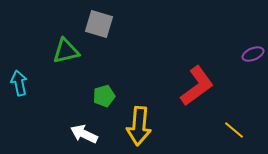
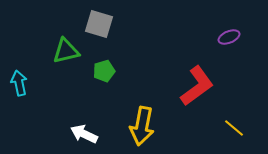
purple ellipse: moved 24 px left, 17 px up
green pentagon: moved 25 px up
yellow arrow: moved 3 px right; rotated 6 degrees clockwise
yellow line: moved 2 px up
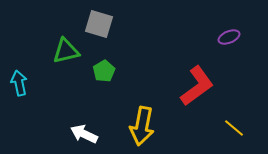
green pentagon: rotated 15 degrees counterclockwise
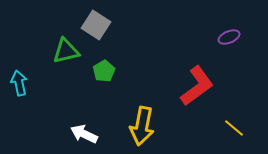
gray square: moved 3 px left, 1 px down; rotated 16 degrees clockwise
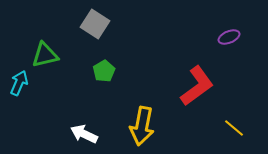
gray square: moved 1 px left, 1 px up
green triangle: moved 21 px left, 4 px down
cyan arrow: rotated 35 degrees clockwise
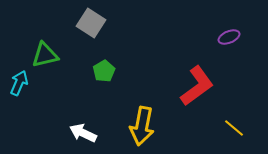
gray square: moved 4 px left, 1 px up
white arrow: moved 1 px left, 1 px up
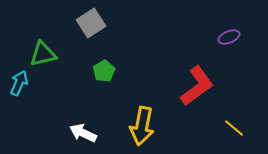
gray square: rotated 24 degrees clockwise
green triangle: moved 2 px left, 1 px up
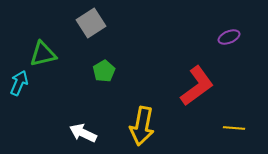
yellow line: rotated 35 degrees counterclockwise
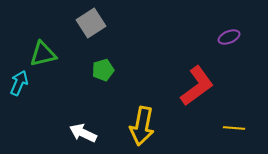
green pentagon: moved 1 px left, 1 px up; rotated 15 degrees clockwise
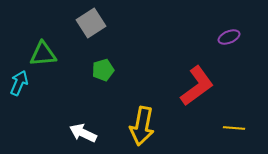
green triangle: rotated 8 degrees clockwise
